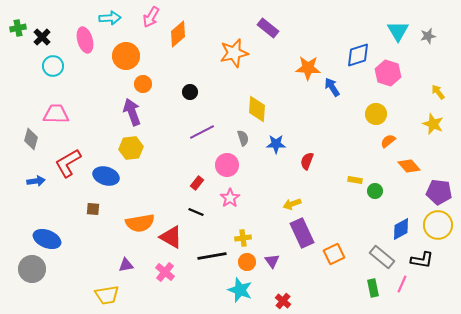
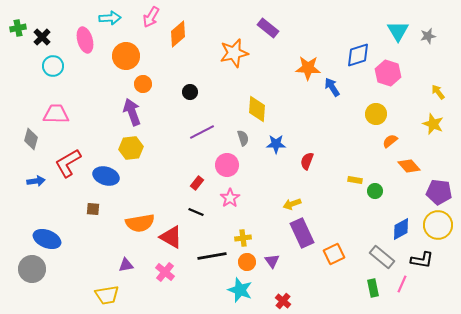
orange semicircle at (388, 141): moved 2 px right
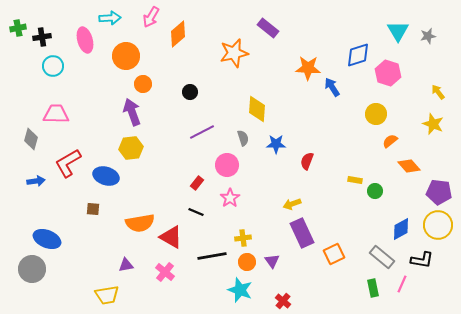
black cross at (42, 37): rotated 36 degrees clockwise
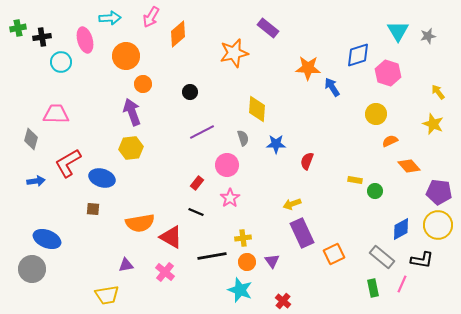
cyan circle at (53, 66): moved 8 px right, 4 px up
orange semicircle at (390, 141): rotated 14 degrees clockwise
blue ellipse at (106, 176): moved 4 px left, 2 px down
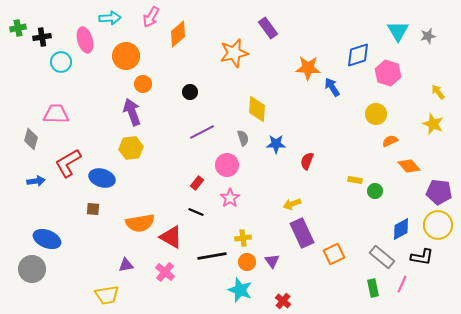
purple rectangle at (268, 28): rotated 15 degrees clockwise
black L-shape at (422, 260): moved 3 px up
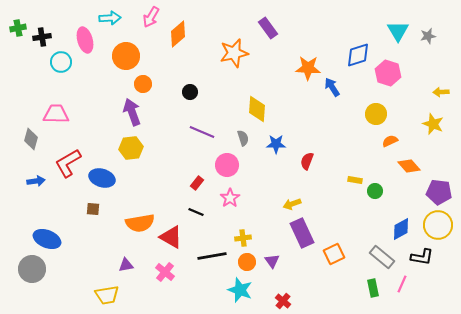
yellow arrow at (438, 92): moved 3 px right; rotated 56 degrees counterclockwise
purple line at (202, 132): rotated 50 degrees clockwise
